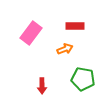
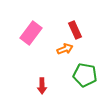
red rectangle: moved 4 px down; rotated 66 degrees clockwise
green pentagon: moved 2 px right, 4 px up
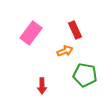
orange arrow: moved 2 px down
